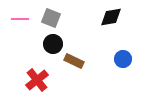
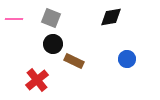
pink line: moved 6 px left
blue circle: moved 4 px right
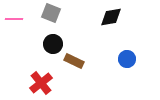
gray square: moved 5 px up
red cross: moved 4 px right, 3 px down
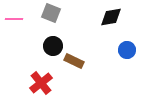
black circle: moved 2 px down
blue circle: moved 9 px up
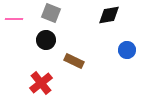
black diamond: moved 2 px left, 2 px up
black circle: moved 7 px left, 6 px up
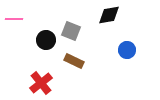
gray square: moved 20 px right, 18 px down
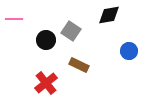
gray square: rotated 12 degrees clockwise
blue circle: moved 2 px right, 1 px down
brown rectangle: moved 5 px right, 4 px down
red cross: moved 5 px right
